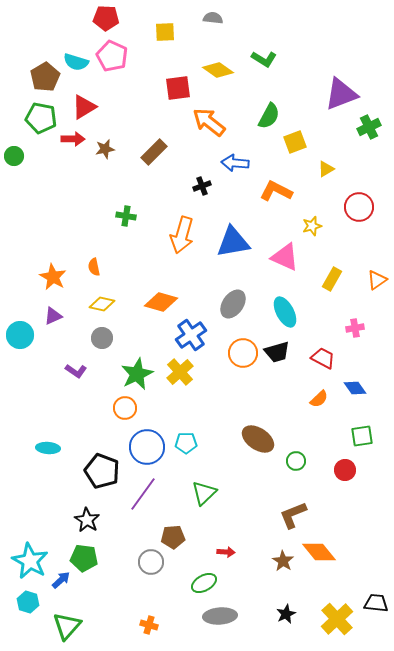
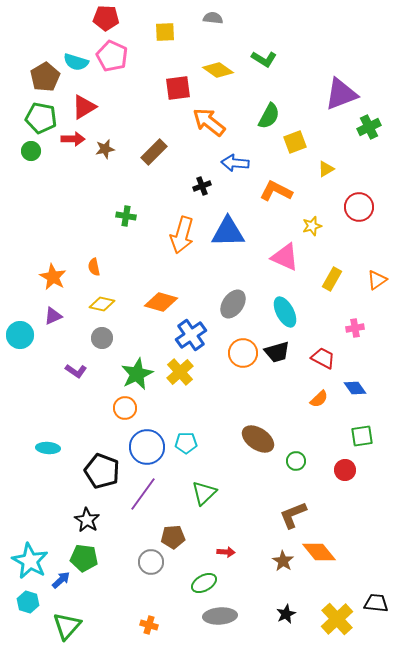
green circle at (14, 156): moved 17 px right, 5 px up
blue triangle at (233, 242): moved 5 px left, 10 px up; rotated 9 degrees clockwise
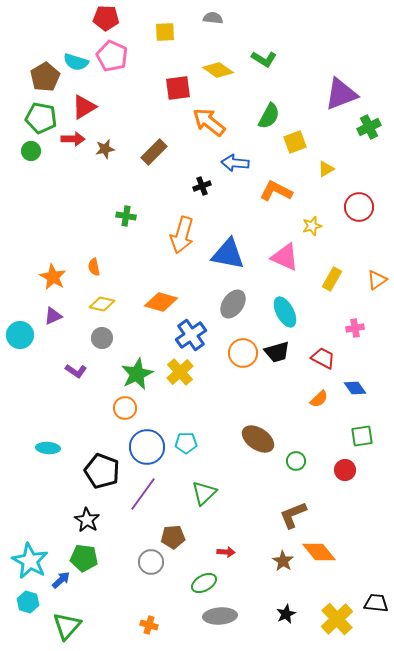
blue triangle at (228, 232): moved 22 px down; rotated 12 degrees clockwise
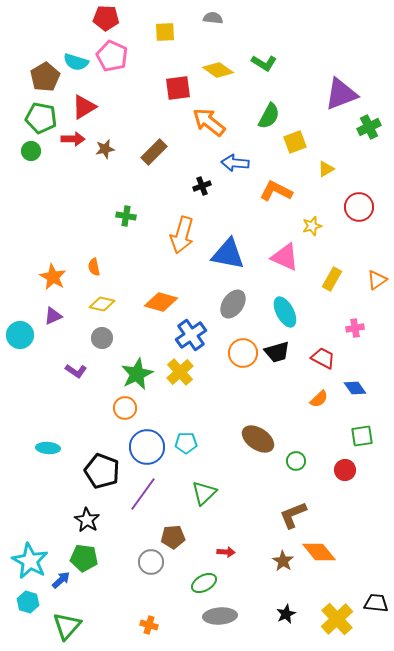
green L-shape at (264, 59): moved 4 px down
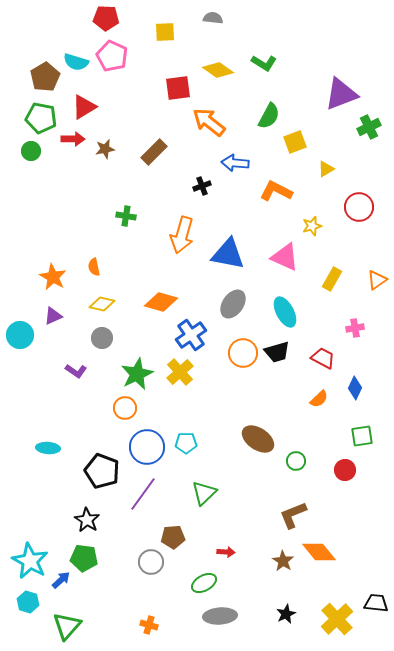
blue diamond at (355, 388): rotated 60 degrees clockwise
